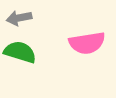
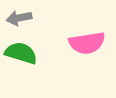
green semicircle: moved 1 px right, 1 px down
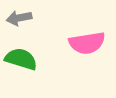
green semicircle: moved 6 px down
